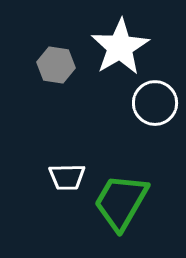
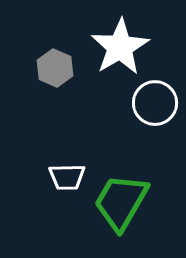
gray hexagon: moved 1 px left, 3 px down; rotated 15 degrees clockwise
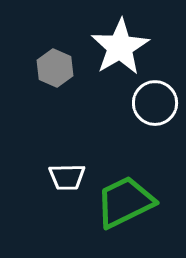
green trapezoid: moved 4 px right; rotated 34 degrees clockwise
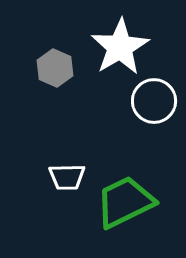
white circle: moved 1 px left, 2 px up
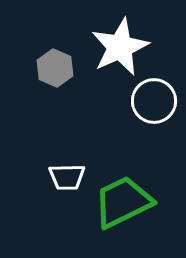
white star: rotated 6 degrees clockwise
green trapezoid: moved 2 px left
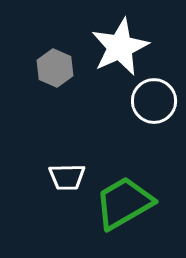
green trapezoid: moved 1 px right, 1 px down; rotated 4 degrees counterclockwise
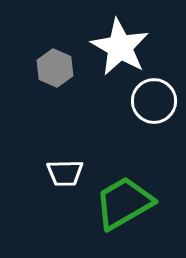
white star: rotated 18 degrees counterclockwise
white trapezoid: moved 2 px left, 4 px up
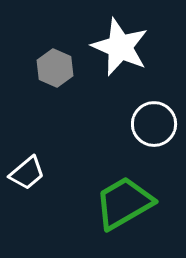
white star: rotated 6 degrees counterclockwise
white circle: moved 23 px down
white trapezoid: moved 38 px left; rotated 39 degrees counterclockwise
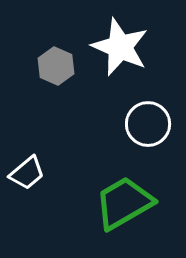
gray hexagon: moved 1 px right, 2 px up
white circle: moved 6 px left
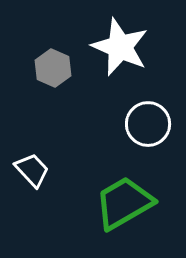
gray hexagon: moved 3 px left, 2 px down
white trapezoid: moved 5 px right, 3 px up; rotated 93 degrees counterclockwise
